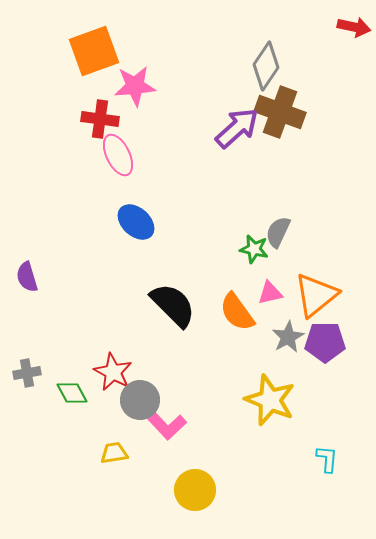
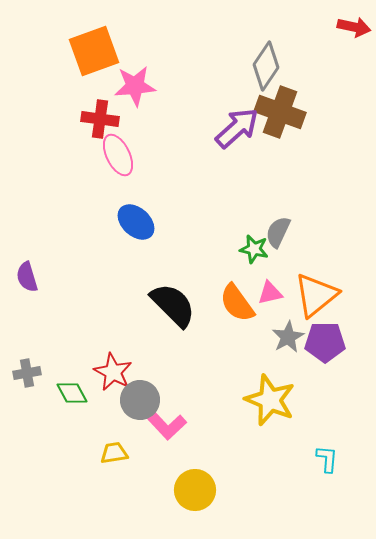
orange semicircle: moved 9 px up
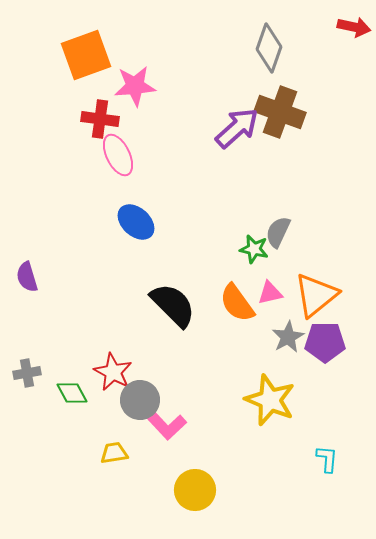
orange square: moved 8 px left, 4 px down
gray diamond: moved 3 px right, 18 px up; rotated 15 degrees counterclockwise
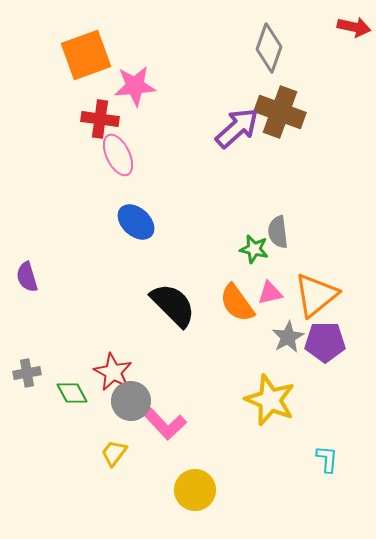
gray semicircle: rotated 32 degrees counterclockwise
gray circle: moved 9 px left, 1 px down
yellow trapezoid: rotated 44 degrees counterclockwise
